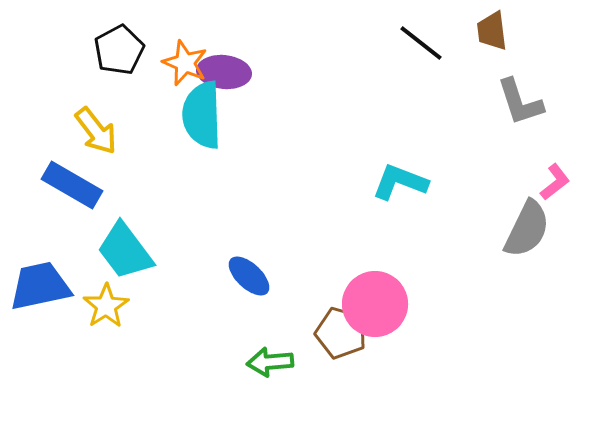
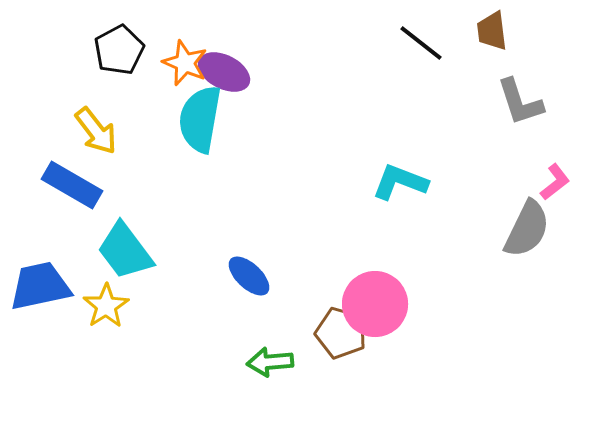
purple ellipse: rotated 21 degrees clockwise
cyan semicircle: moved 2 px left, 4 px down; rotated 12 degrees clockwise
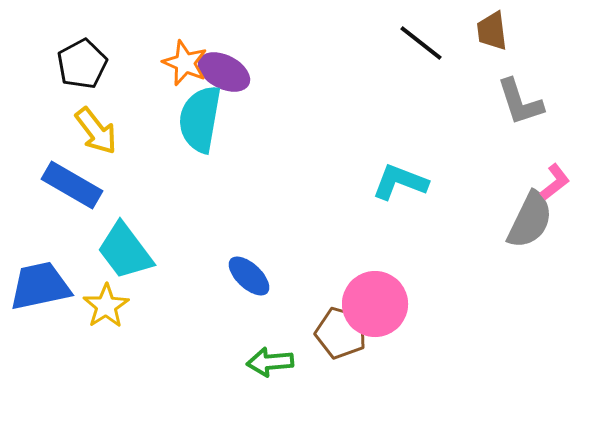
black pentagon: moved 37 px left, 14 px down
gray semicircle: moved 3 px right, 9 px up
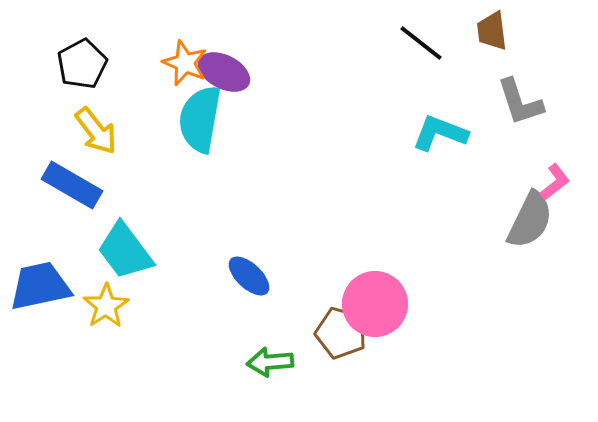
cyan L-shape: moved 40 px right, 49 px up
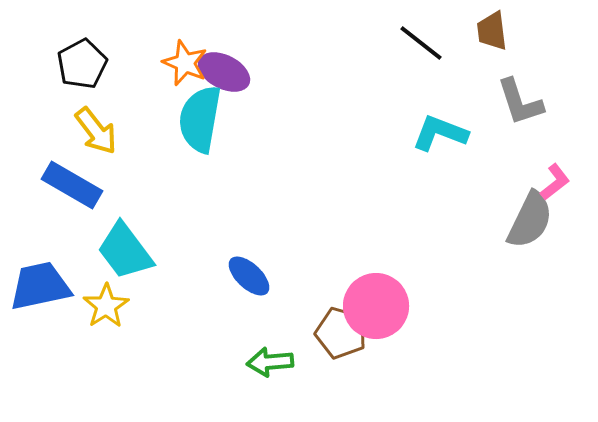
pink circle: moved 1 px right, 2 px down
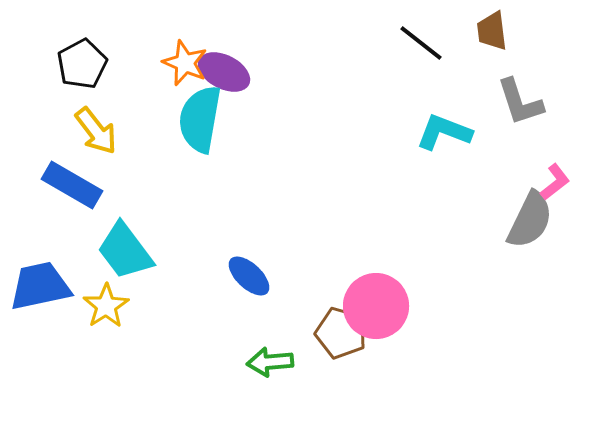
cyan L-shape: moved 4 px right, 1 px up
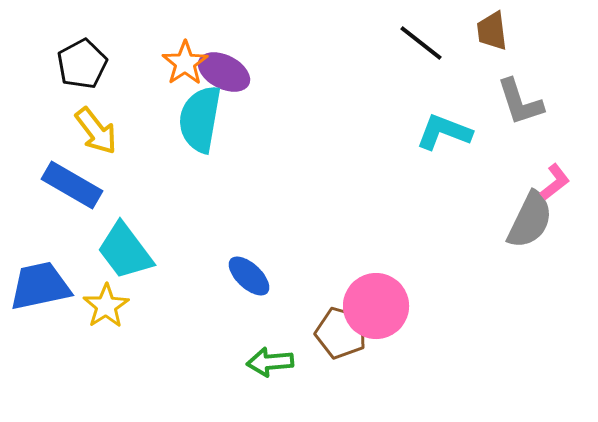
orange star: rotated 15 degrees clockwise
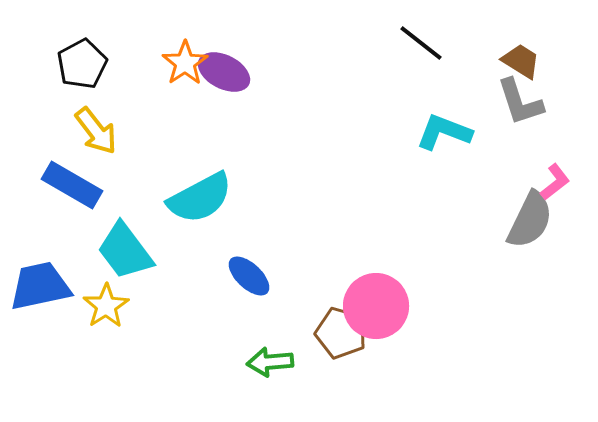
brown trapezoid: moved 29 px right, 30 px down; rotated 129 degrees clockwise
cyan semicircle: moved 79 px down; rotated 128 degrees counterclockwise
